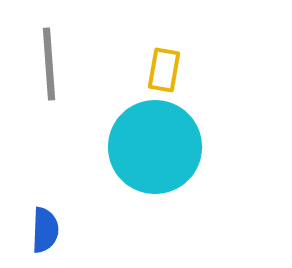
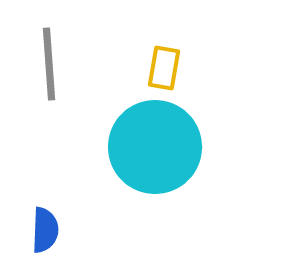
yellow rectangle: moved 2 px up
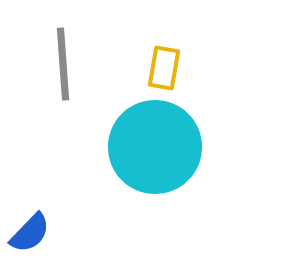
gray line: moved 14 px right
blue semicircle: moved 15 px left, 3 px down; rotated 42 degrees clockwise
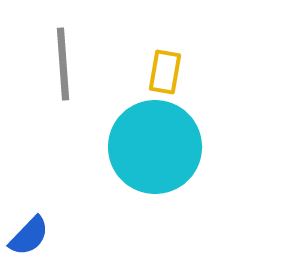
yellow rectangle: moved 1 px right, 4 px down
blue semicircle: moved 1 px left, 3 px down
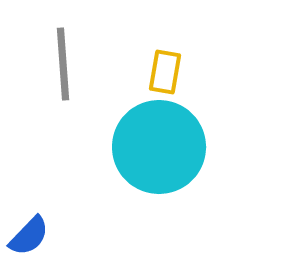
cyan circle: moved 4 px right
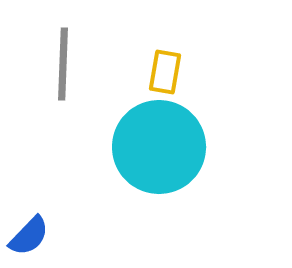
gray line: rotated 6 degrees clockwise
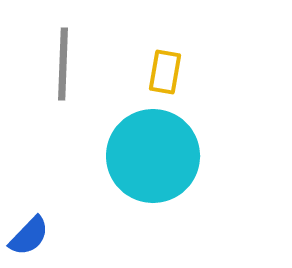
cyan circle: moved 6 px left, 9 px down
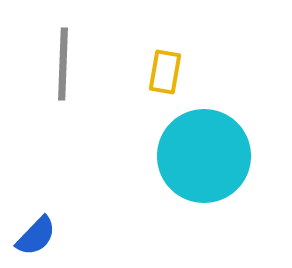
cyan circle: moved 51 px right
blue semicircle: moved 7 px right
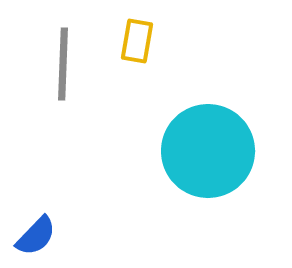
yellow rectangle: moved 28 px left, 31 px up
cyan circle: moved 4 px right, 5 px up
